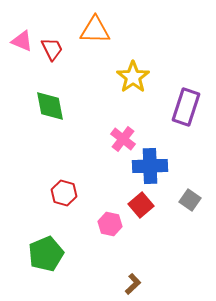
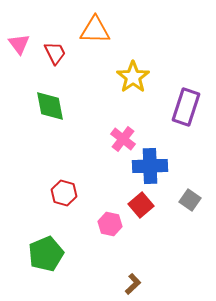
pink triangle: moved 3 px left, 3 px down; rotated 30 degrees clockwise
red trapezoid: moved 3 px right, 4 px down
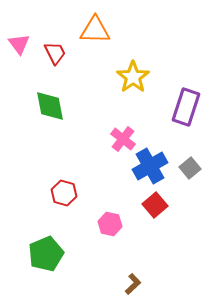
blue cross: rotated 28 degrees counterclockwise
gray square: moved 32 px up; rotated 15 degrees clockwise
red square: moved 14 px right
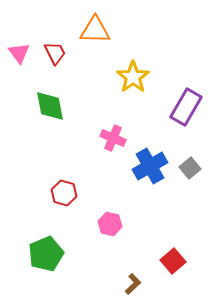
pink triangle: moved 9 px down
purple rectangle: rotated 12 degrees clockwise
pink cross: moved 10 px left, 1 px up; rotated 15 degrees counterclockwise
red square: moved 18 px right, 56 px down
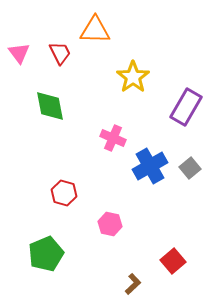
red trapezoid: moved 5 px right
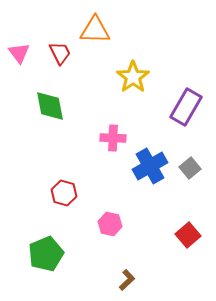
pink cross: rotated 20 degrees counterclockwise
red square: moved 15 px right, 26 px up
brown L-shape: moved 6 px left, 4 px up
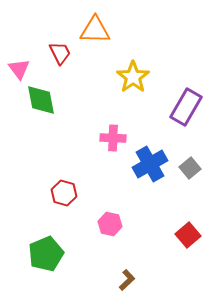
pink triangle: moved 16 px down
green diamond: moved 9 px left, 6 px up
blue cross: moved 2 px up
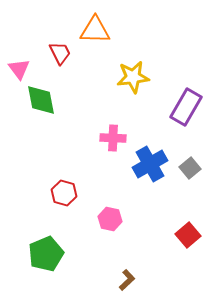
yellow star: rotated 28 degrees clockwise
pink hexagon: moved 5 px up
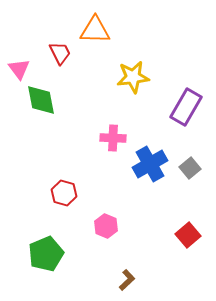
pink hexagon: moved 4 px left, 7 px down; rotated 10 degrees clockwise
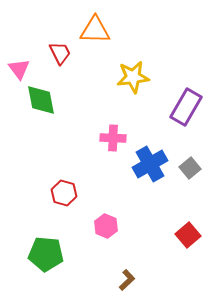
green pentagon: rotated 28 degrees clockwise
